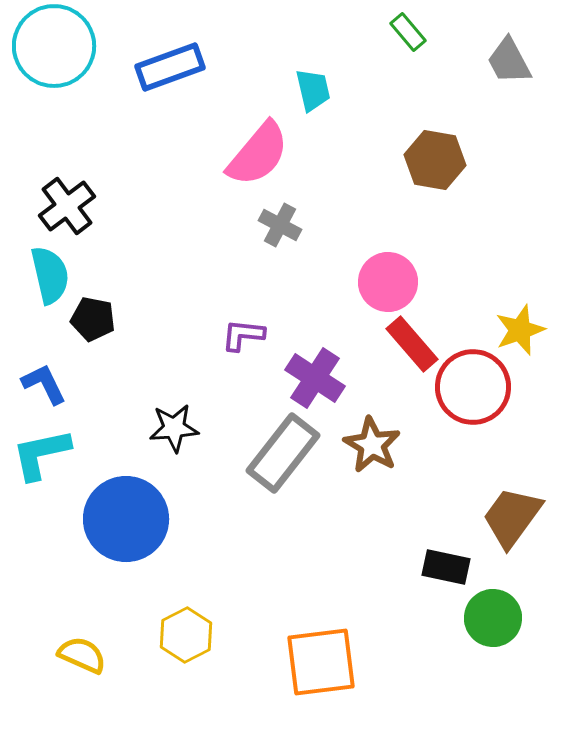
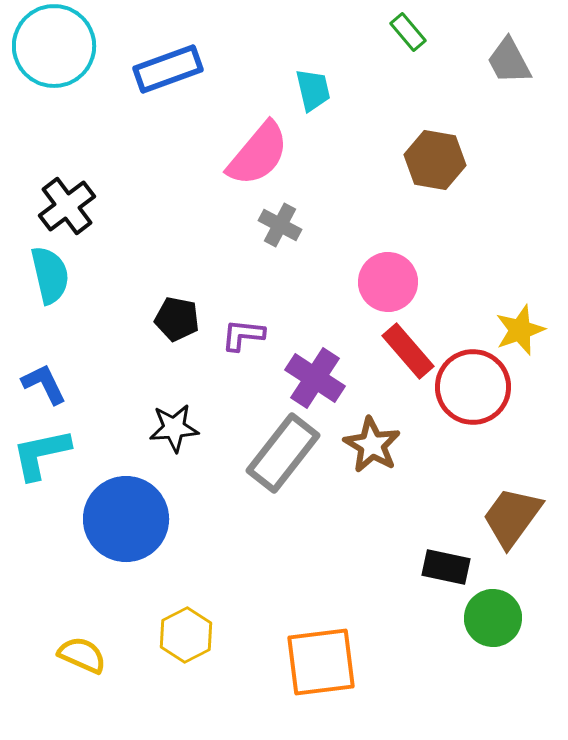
blue rectangle: moved 2 px left, 2 px down
black pentagon: moved 84 px right
red rectangle: moved 4 px left, 7 px down
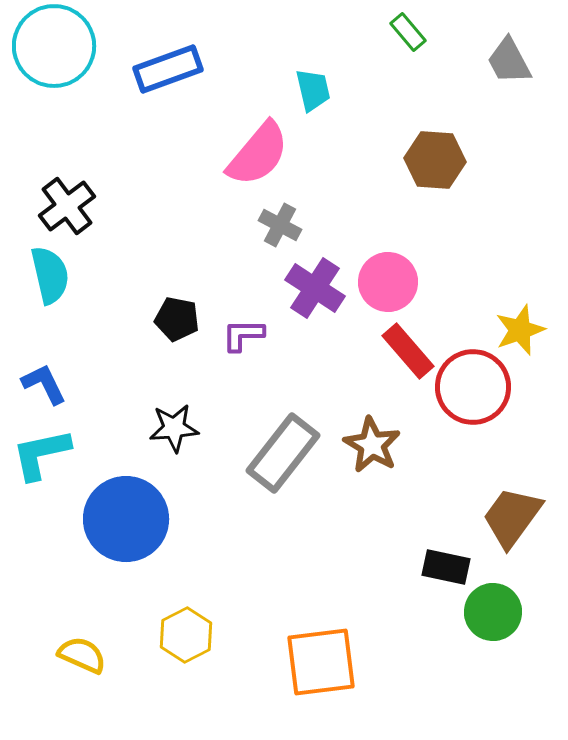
brown hexagon: rotated 6 degrees counterclockwise
purple L-shape: rotated 6 degrees counterclockwise
purple cross: moved 90 px up
green circle: moved 6 px up
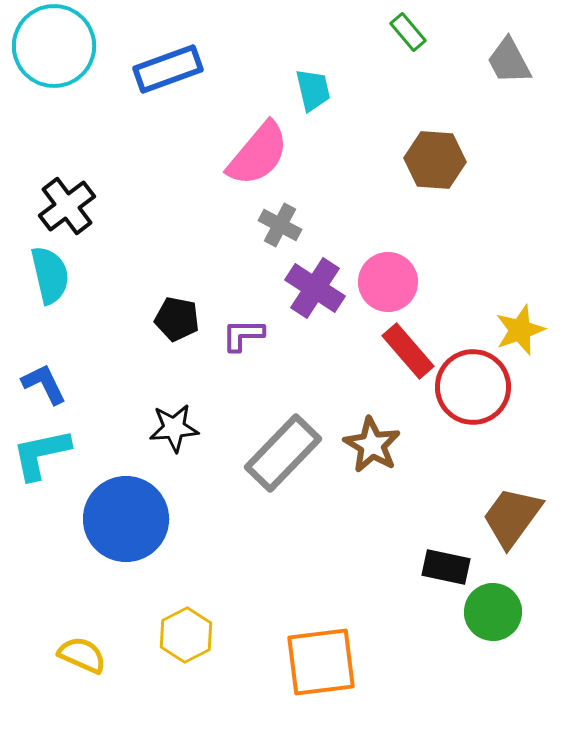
gray rectangle: rotated 6 degrees clockwise
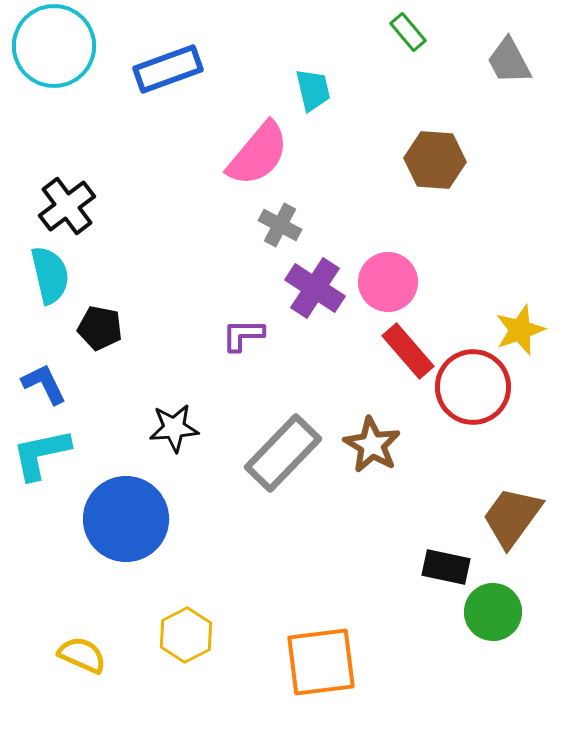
black pentagon: moved 77 px left, 9 px down
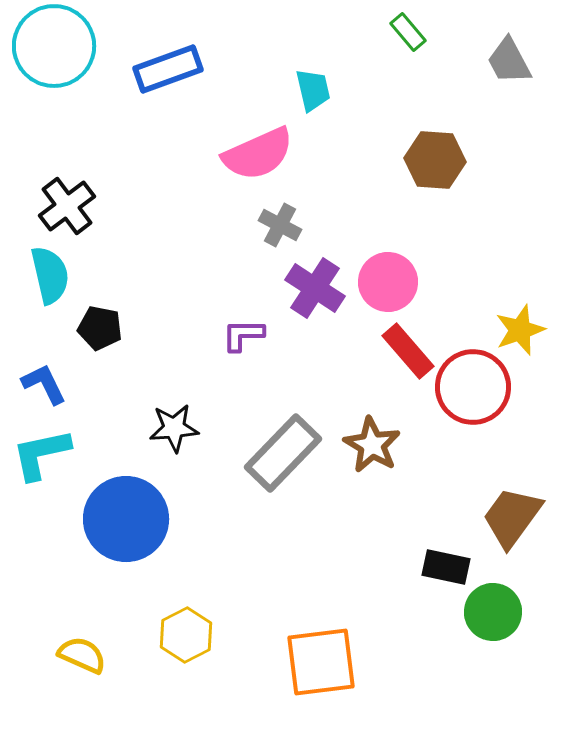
pink semicircle: rotated 26 degrees clockwise
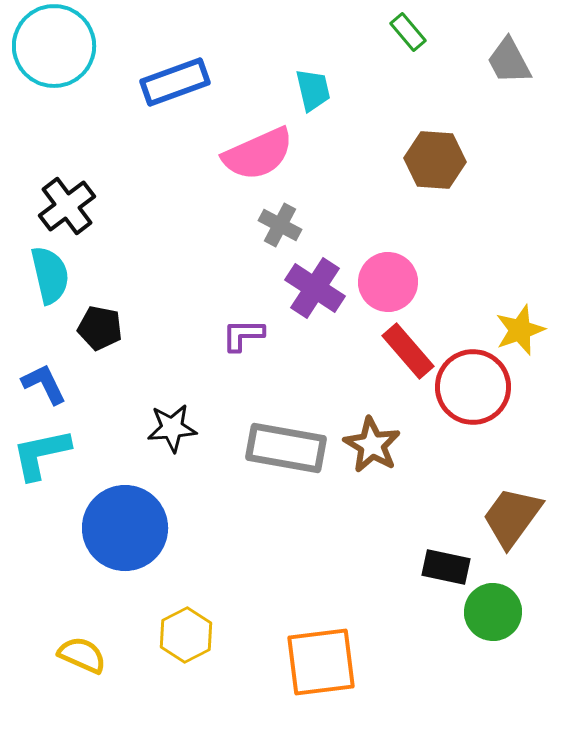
blue rectangle: moved 7 px right, 13 px down
black star: moved 2 px left
gray rectangle: moved 3 px right, 5 px up; rotated 56 degrees clockwise
blue circle: moved 1 px left, 9 px down
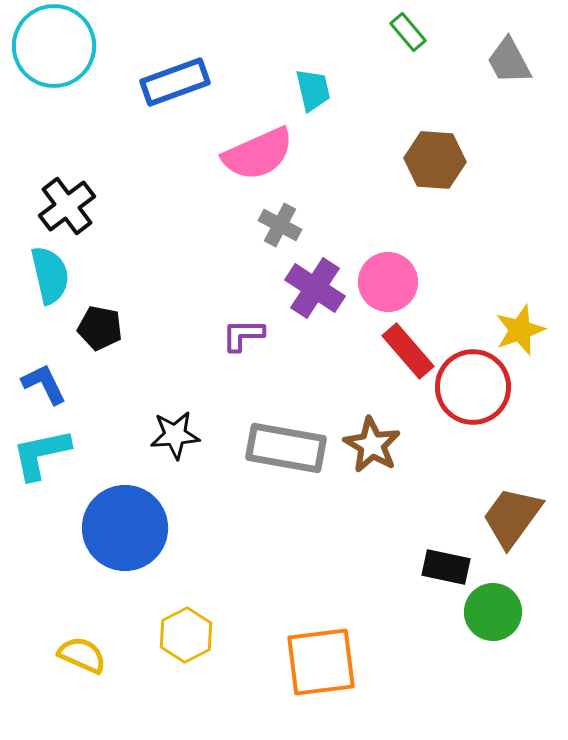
black star: moved 3 px right, 7 px down
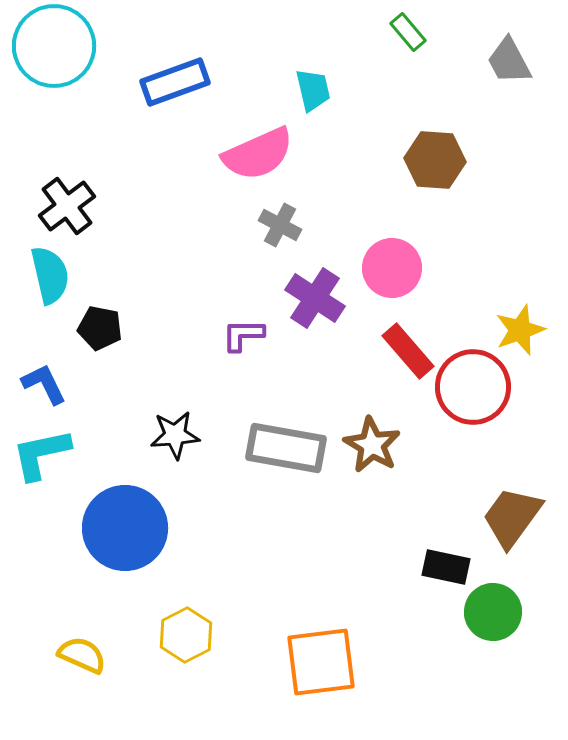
pink circle: moved 4 px right, 14 px up
purple cross: moved 10 px down
